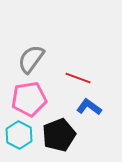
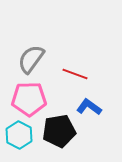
red line: moved 3 px left, 4 px up
pink pentagon: rotated 8 degrees clockwise
black pentagon: moved 4 px up; rotated 12 degrees clockwise
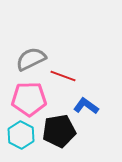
gray semicircle: rotated 28 degrees clockwise
red line: moved 12 px left, 2 px down
blue L-shape: moved 3 px left, 1 px up
cyan hexagon: moved 2 px right
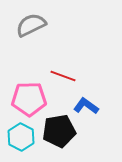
gray semicircle: moved 34 px up
cyan hexagon: moved 2 px down
